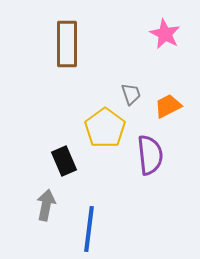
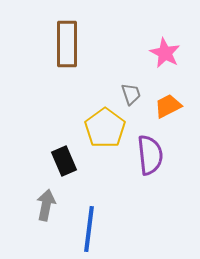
pink star: moved 19 px down
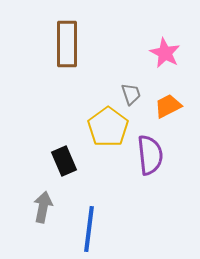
yellow pentagon: moved 3 px right, 1 px up
gray arrow: moved 3 px left, 2 px down
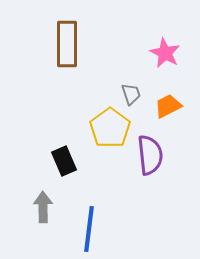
yellow pentagon: moved 2 px right, 1 px down
gray arrow: rotated 12 degrees counterclockwise
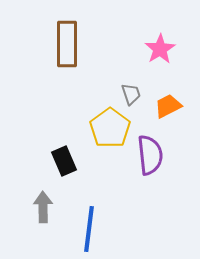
pink star: moved 5 px left, 4 px up; rotated 12 degrees clockwise
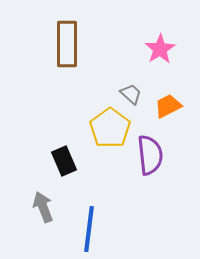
gray trapezoid: rotated 30 degrees counterclockwise
gray arrow: rotated 20 degrees counterclockwise
